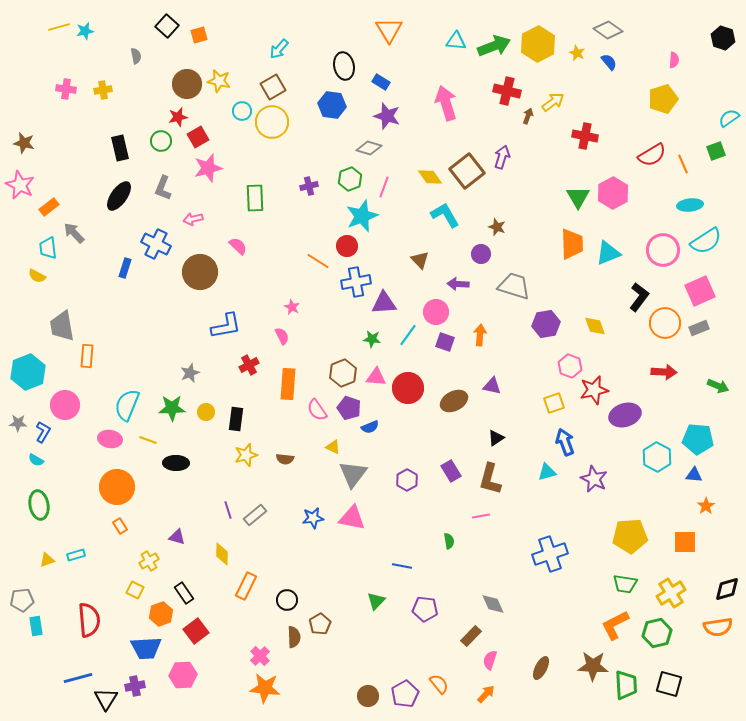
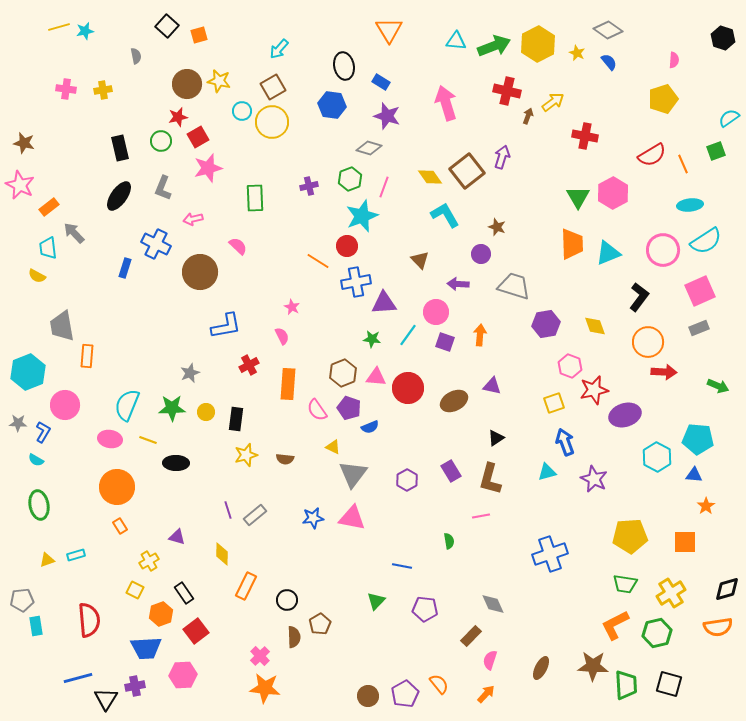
orange circle at (665, 323): moved 17 px left, 19 px down
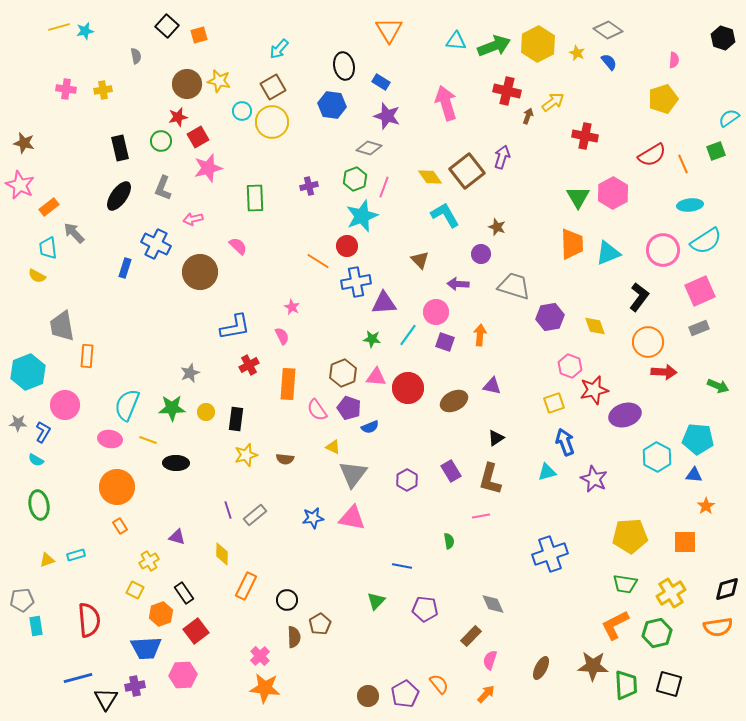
green hexagon at (350, 179): moved 5 px right
purple hexagon at (546, 324): moved 4 px right, 7 px up
blue L-shape at (226, 326): moved 9 px right, 1 px down
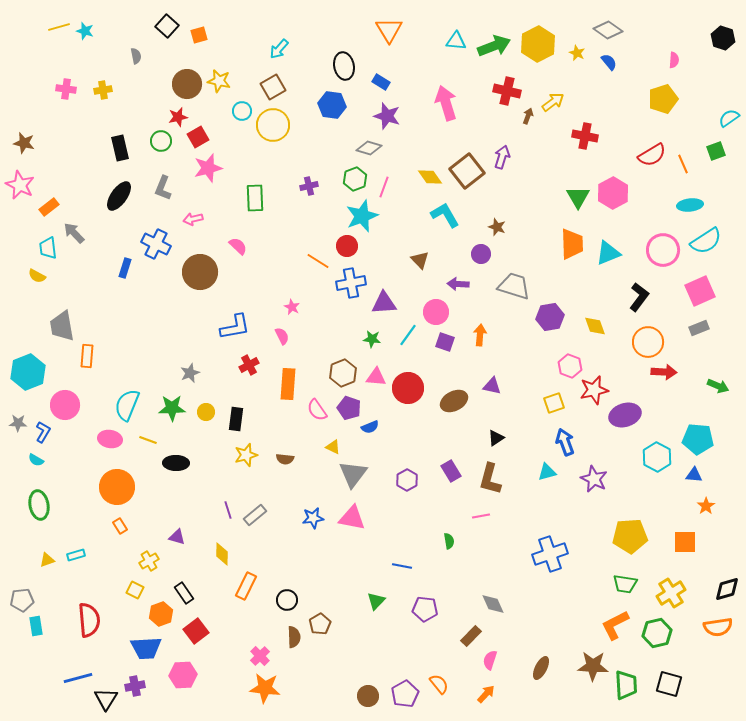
cyan star at (85, 31): rotated 30 degrees clockwise
yellow circle at (272, 122): moved 1 px right, 3 px down
blue cross at (356, 282): moved 5 px left, 1 px down
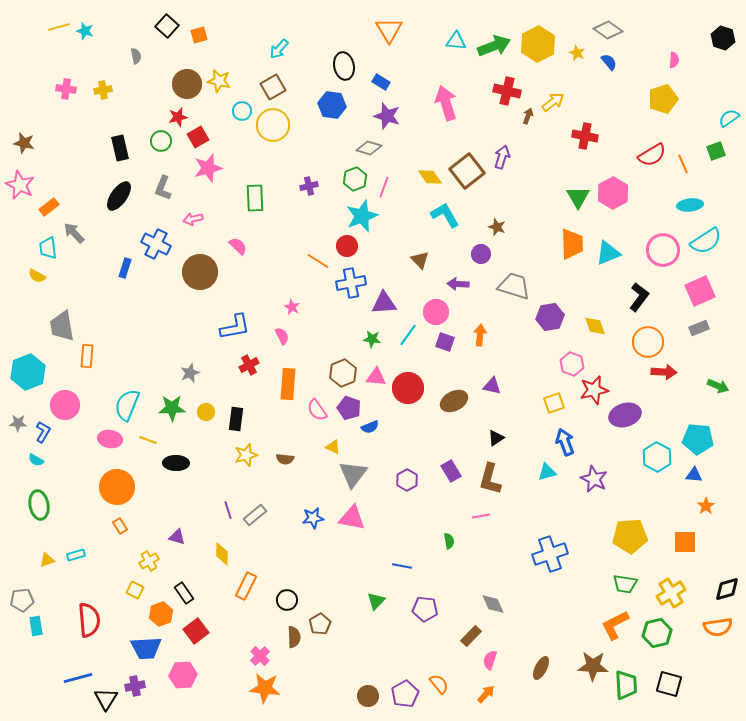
pink hexagon at (570, 366): moved 2 px right, 2 px up
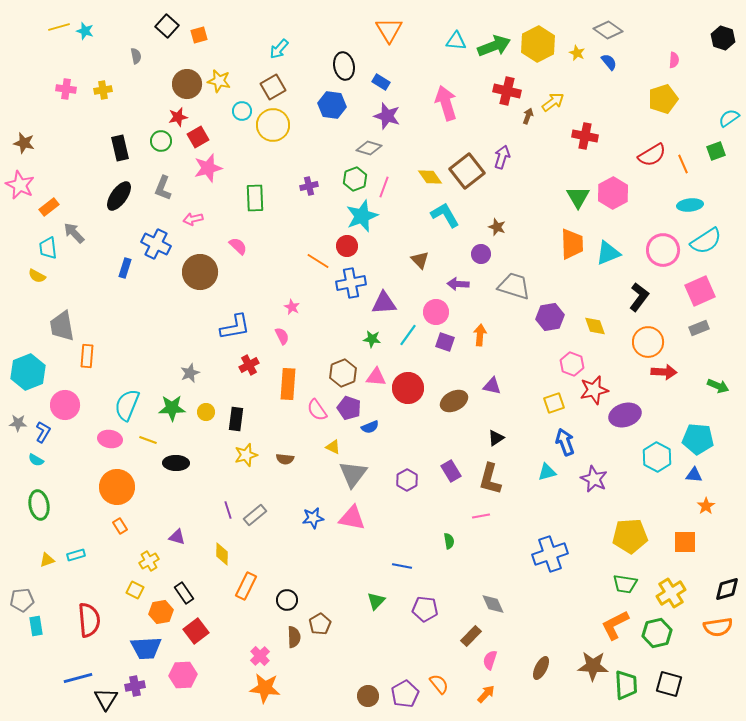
orange hexagon at (161, 614): moved 2 px up; rotated 10 degrees clockwise
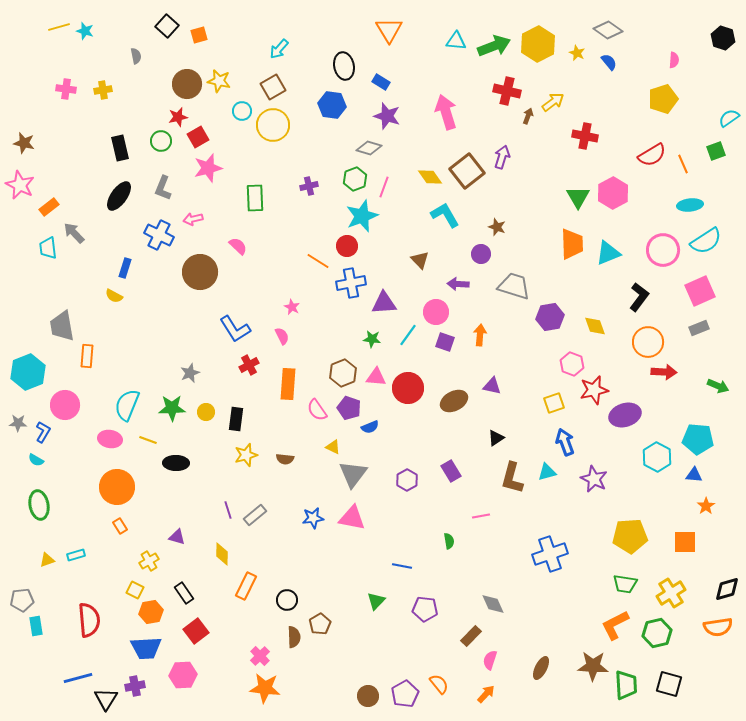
pink arrow at (446, 103): moved 9 px down
blue cross at (156, 244): moved 3 px right, 9 px up
yellow semicircle at (37, 276): moved 77 px right, 20 px down
blue L-shape at (235, 327): moved 2 px down; rotated 68 degrees clockwise
brown L-shape at (490, 479): moved 22 px right, 1 px up
orange hexagon at (161, 612): moved 10 px left
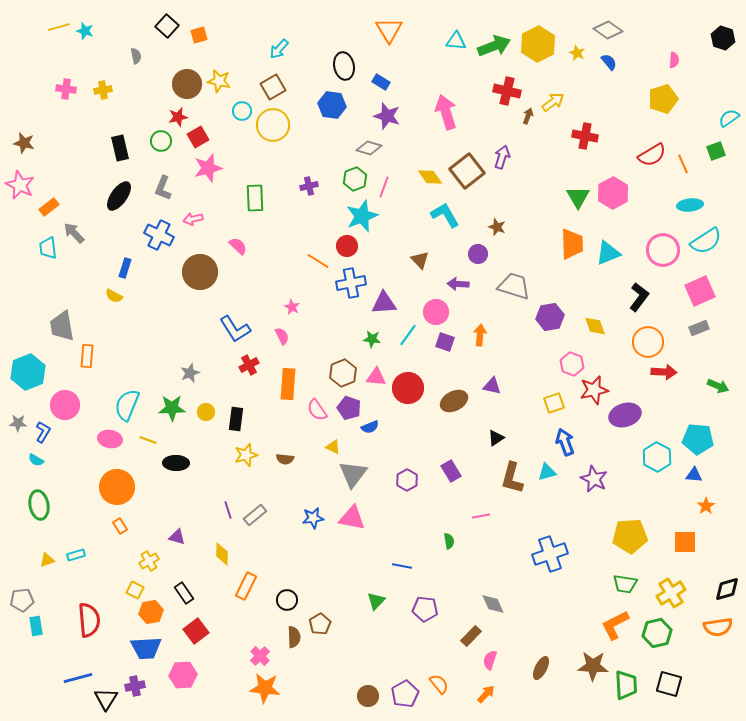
purple circle at (481, 254): moved 3 px left
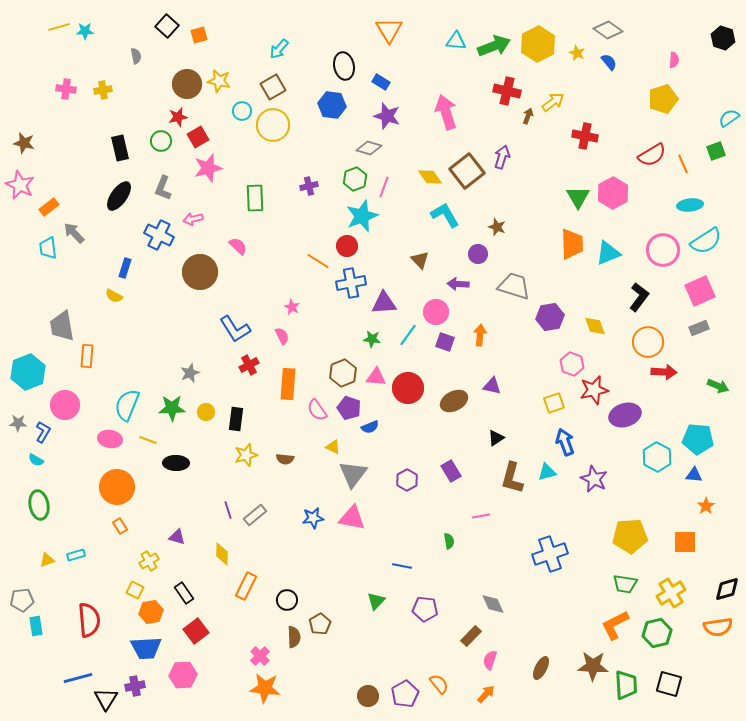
cyan star at (85, 31): rotated 18 degrees counterclockwise
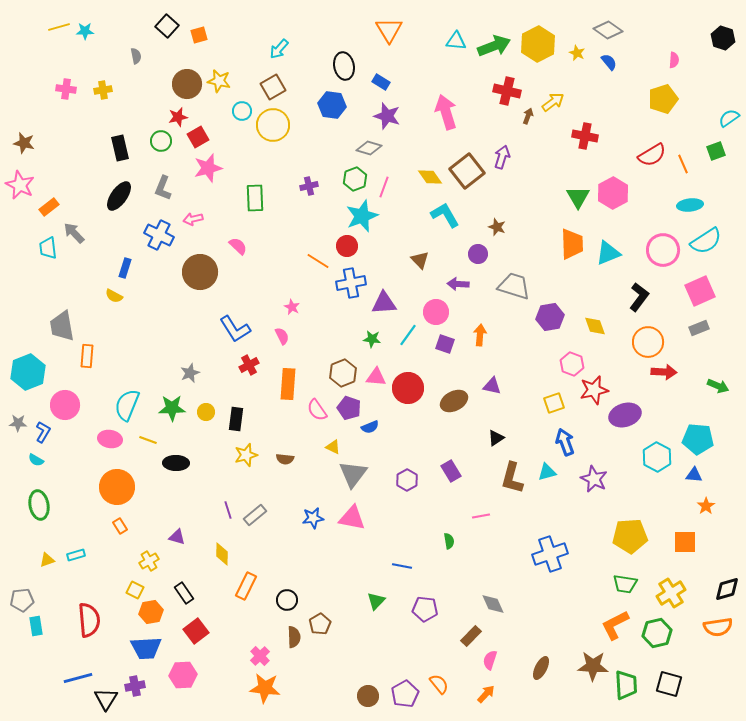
purple square at (445, 342): moved 2 px down
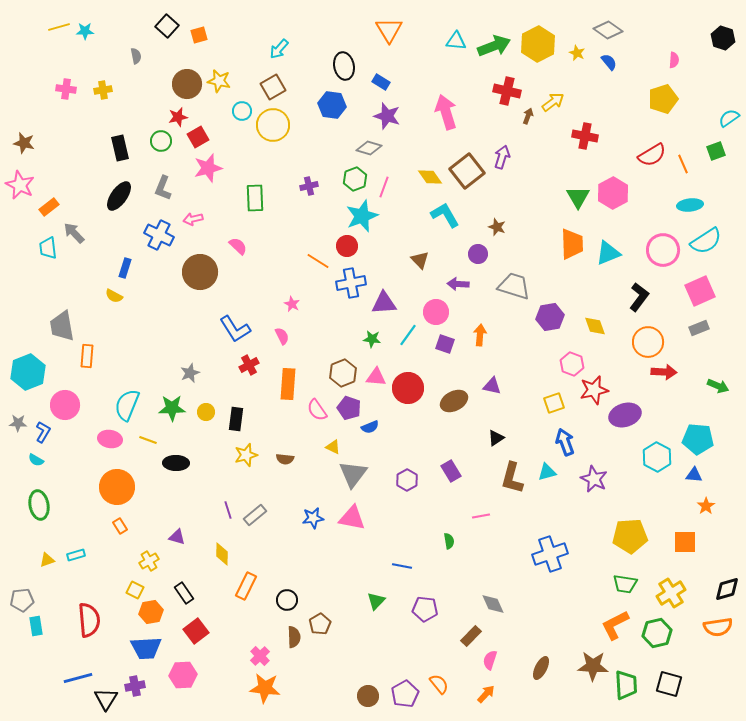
pink star at (292, 307): moved 3 px up
